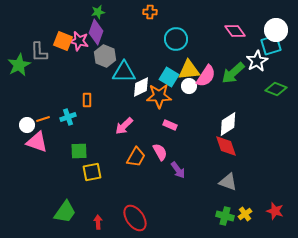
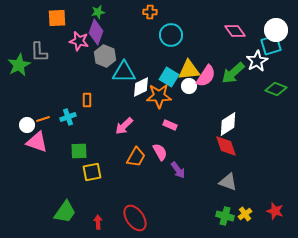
cyan circle at (176, 39): moved 5 px left, 4 px up
orange square at (63, 41): moved 6 px left, 23 px up; rotated 24 degrees counterclockwise
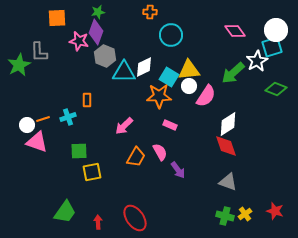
cyan square at (271, 45): moved 1 px right, 2 px down
pink semicircle at (206, 76): moved 20 px down
white diamond at (141, 87): moved 3 px right, 20 px up
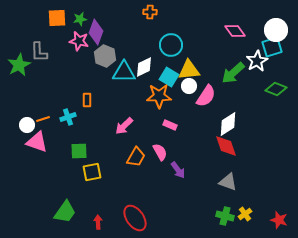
green star at (98, 12): moved 18 px left, 7 px down
cyan circle at (171, 35): moved 10 px down
red star at (275, 211): moved 4 px right, 9 px down
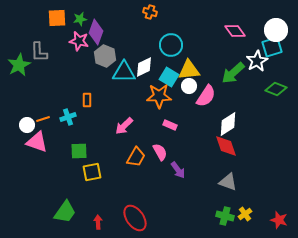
orange cross at (150, 12): rotated 16 degrees clockwise
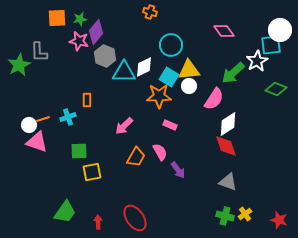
white circle at (276, 30): moved 4 px right
pink diamond at (235, 31): moved 11 px left
purple diamond at (96, 32): rotated 20 degrees clockwise
cyan square at (272, 47): moved 1 px left, 2 px up; rotated 10 degrees clockwise
pink semicircle at (206, 96): moved 8 px right, 3 px down
white circle at (27, 125): moved 2 px right
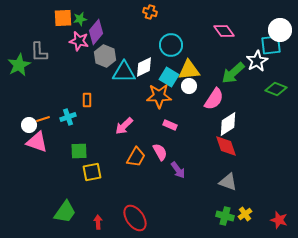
orange square at (57, 18): moved 6 px right
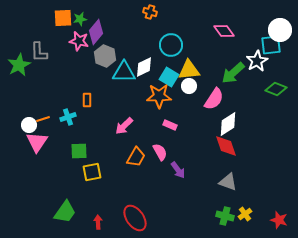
pink triangle at (37, 142): rotated 45 degrees clockwise
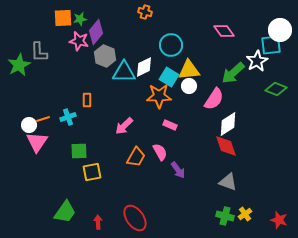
orange cross at (150, 12): moved 5 px left
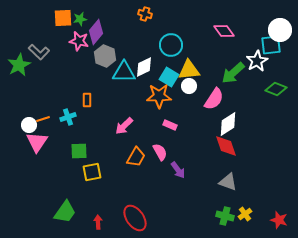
orange cross at (145, 12): moved 2 px down
gray L-shape at (39, 52): rotated 45 degrees counterclockwise
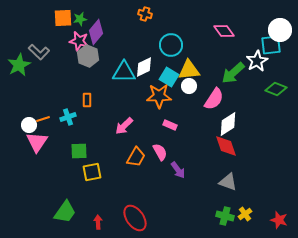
gray hexagon at (105, 56): moved 17 px left
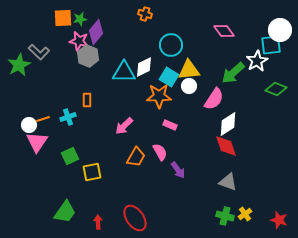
green square at (79, 151): moved 9 px left, 5 px down; rotated 24 degrees counterclockwise
